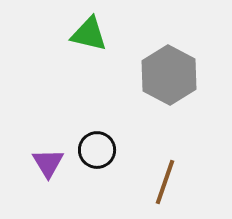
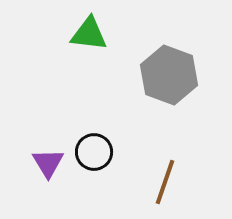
green triangle: rotated 6 degrees counterclockwise
gray hexagon: rotated 8 degrees counterclockwise
black circle: moved 3 px left, 2 px down
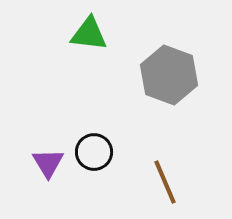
brown line: rotated 42 degrees counterclockwise
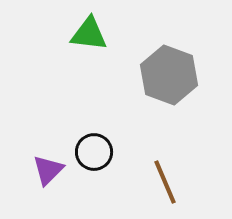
purple triangle: moved 7 px down; rotated 16 degrees clockwise
